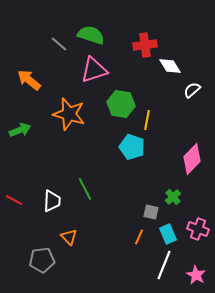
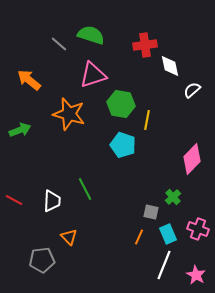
white diamond: rotated 20 degrees clockwise
pink triangle: moved 1 px left, 5 px down
cyan pentagon: moved 9 px left, 2 px up
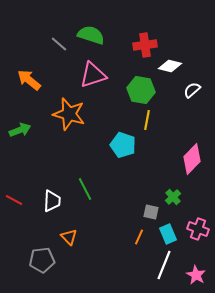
white diamond: rotated 65 degrees counterclockwise
green hexagon: moved 20 px right, 14 px up
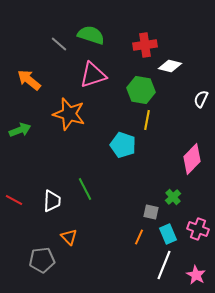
white semicircle: moved 9 px right, 9 px down; rotated 24 degrees counterclockwise
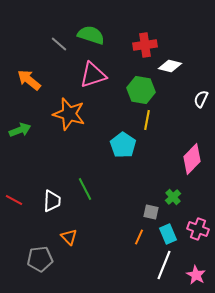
cyan pentagon: rotated 15 degrees clockwise
gray pentagon: moved 2 px left, 1 px up
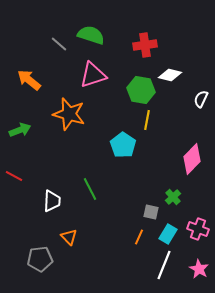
white diamond: moved 9 px down
green line: moved 5 px right
red line: moved 24 px up
cyan rectangle: rotated 54 degrees clockwise
pink star: moved 3 px right, 6 px up
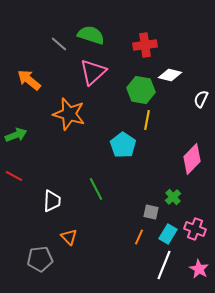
pink triangle: moved 3 px up; rotated 24 degrees counterclockwise
green arrow: moved 4 px left, 5 px down
green line: moved 6 px right
pink cross: moved 3 px left
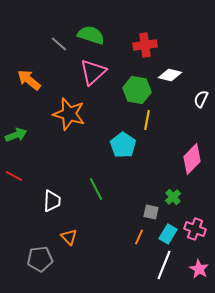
green hexagon: moved 4 px left
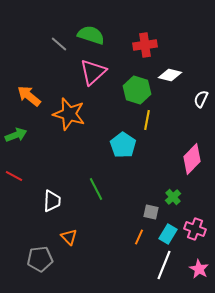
orange arrow: moved 16 px down
green hexagon: rotated 8 degrees clockwise
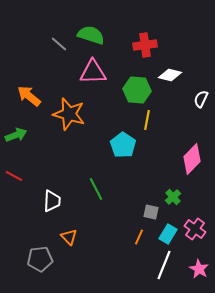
pink triangle: rotated 40 degrees clockwise
green hexagon: rotated 12 degrees counterclockwise
pink cross: rotated 15 degrees clockwise
